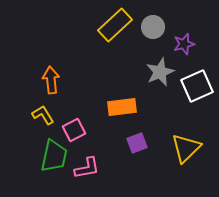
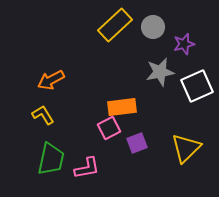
gray star: rotated 12 degrees clockwise
orange arrow: rotated 112 degrees counterclockwise
pink square: moved 35 px right, 2 px up
green trapezoid: moved 3 px left, 3 px down
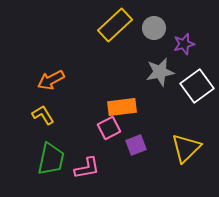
gray circle: moved 1 px right, 1 px down
white square: rotated 12 degrees counterclockwise
purple square: moved 1 px left, 2 px down
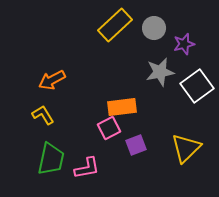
orange arrow: moved 1 px right
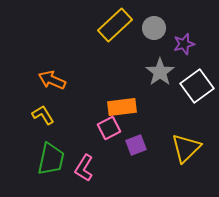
gray star: rotated 24 degrees counterclockwise
orange arrow: rotated 52 degrees clockwise
pink L-shape: moved 3 px left; rotated 132 degrees clockwise
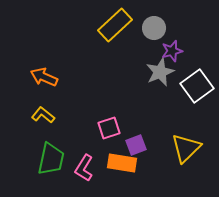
purple star: moved 12 px left, 7 px down
gray star: rotated 12 degrees clockwise
orange arrow: moved 8 px left, 3 px up
orange rectangle: moved 56 px down; rotated 16 degrees clockwise
yellow L-shape: rotated 20 degrees counterclockwise
pink square: rotated 10 degrees clockwise
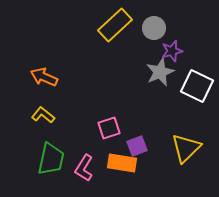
white square: rotated 28 degrees counterclockwise
purple square: moved 1 px right, 1 px down
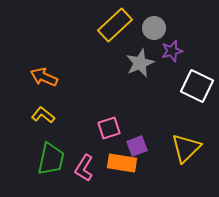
gray star: moved 20 px left, 9 px up
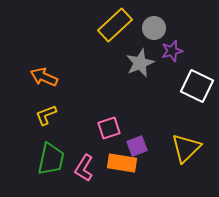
yellow L-shape: moved 3 px right; rotated 60 degrees counterclockwise
